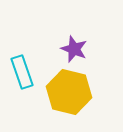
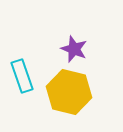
cyan rectangle: moved 4 px down
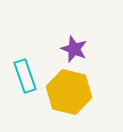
cyan rectangle: moved 3 px right
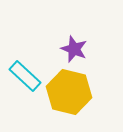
cyan rectangle: rotated 28 degrees counterclockwise
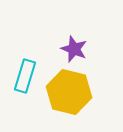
cyan rectangle: rotated 64 degrees clockwise
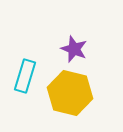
yellow hexagon: moved 1 px right, 1 px down
